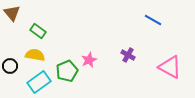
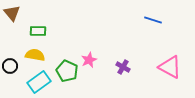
blue line: rotated 12 degrees counterclockwise
green rectangle: rotated 35 degrees counterclockwise
purple cross: moved 5 px left, 12 px down
green pentagon: rotated 25 degrees counterclockwise
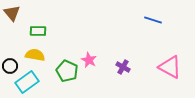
pink star: rotated 21 degrees counterclockwise
cyan rectangle: moved 12 px left
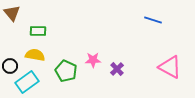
pink star: moved 4 px right; rotated 28 degrees counterclockwise
purple cross: moved 6 px left, 2 px down; rotated 16 degrees clockwise
green pentagon: moved 1 px left
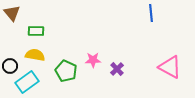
blue line: moved 2 px left, 7 px up; rotated 66 degrees clockwise
green rectangle: moved 2 px left
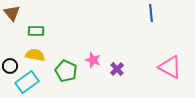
pink star: rotated 21 degrees clockwise
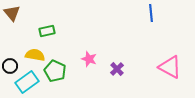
green rectangle: moved 11 px right; rotated 14 degrees counterclockwise
pink star: moved 4 px left, 1 px up
green pentagon: moved 11 px left
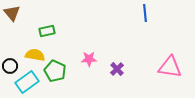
blue line: moved 6 px left
pink star: rotated 21 degrees counterclockwise
pink triangle: rotated 20 degrees counterclockwise
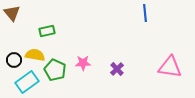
pink star: moved 6 px left, 4 px down
black circle: moved 4 px right, 6 px up
green pentagon: moved 1 px up
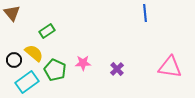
green rectangle: rotated 21 degrees counterclockwise
yellow semicircle: moved 1 px left, 2 px up; rotated 30 degrees clockwise
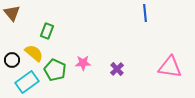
green rectangle: rotated 35 degrees counterclockwise
black circle: moved 2 px left
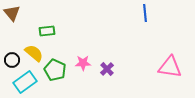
green rectangle: rotated 63 degrees clockwise
purple cross: moved 10 px left
cyan rectangle: moved 2 px left
